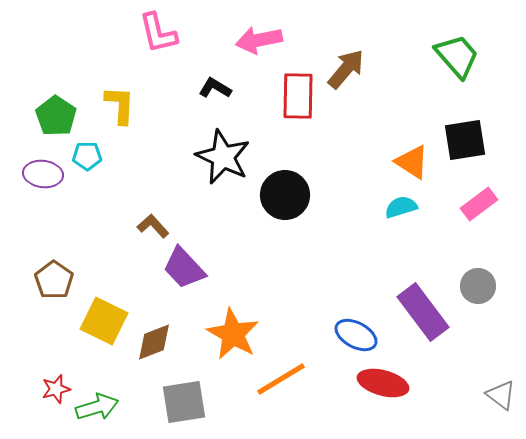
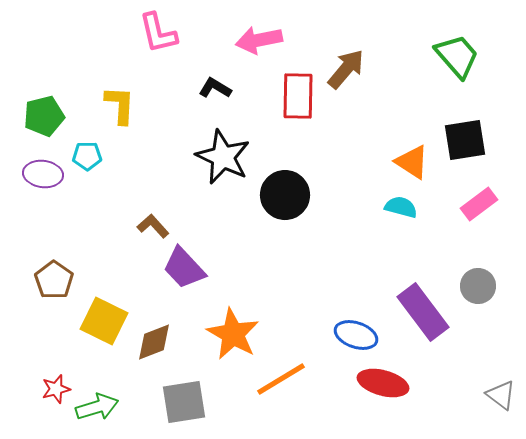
green pentagon: moved 12 px left; rotated 24 degrees clockwise
cyan semicircle: rotated 32 degrees clockwise
blue ellipse: rotated 9 degrees counterclockwise
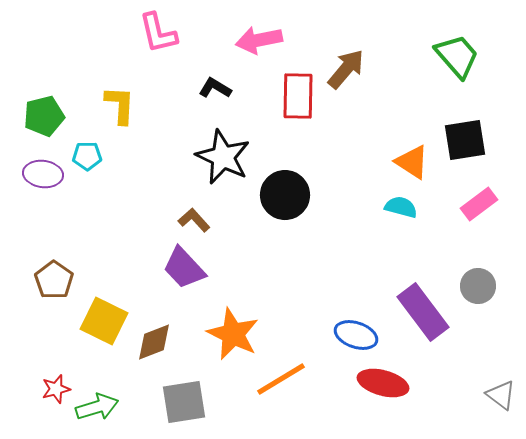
brown L-shape: moved 41 px right, 6 px up
orange star: rotated 4 degrees counterclockwise
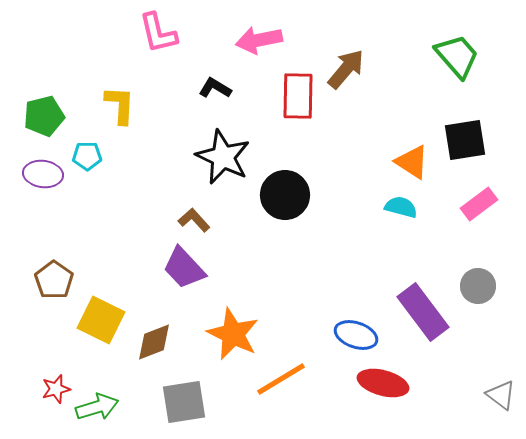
yellow square: moved 3 px left, 1 px up
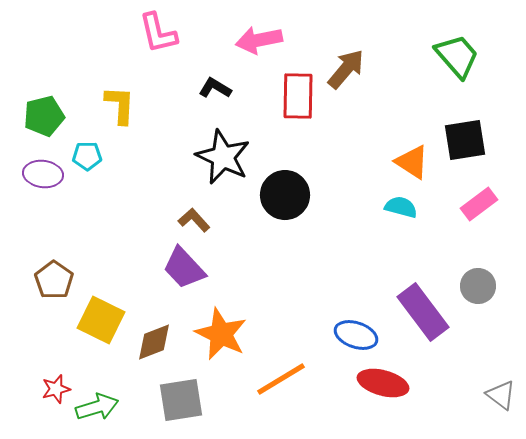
orange star: moved 12 px left
gray square: moved 3 px left, 2 px up
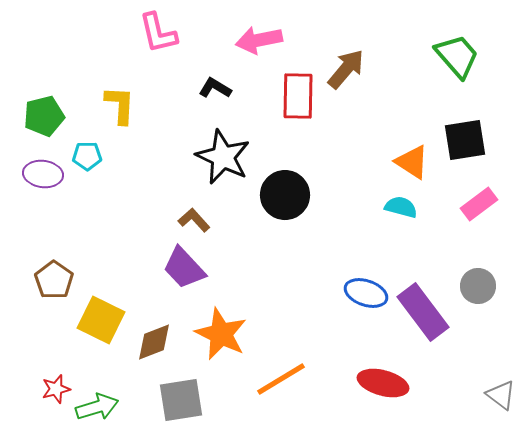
blue ellipse: moved 10 px right, 42 px up
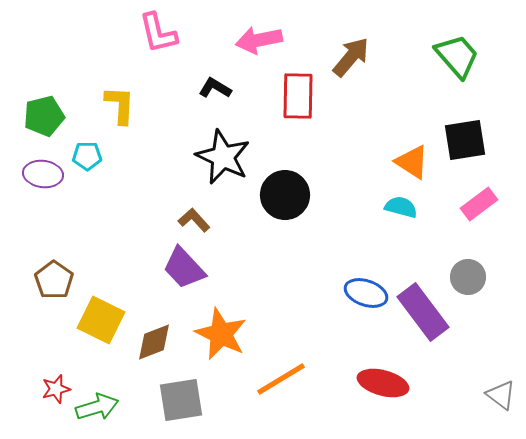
brown arrow: moved 5 px right, 12 px up
gray circle: moved 10 px left, 9 px up
